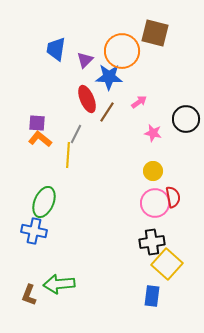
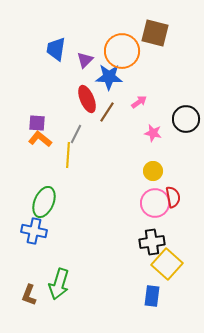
green arrow: rotated 68 degrees counterclockwise
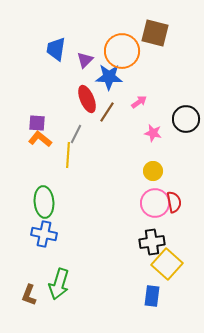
red semicircle: moved 1 px right, 5 px down
green ellipse: rotated 28 degrees counterclockwise
blue cross: moved 10 px right, 3 px down
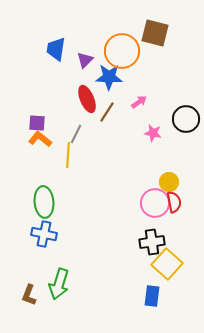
yellow circle: moved 16 px right, 11 px down
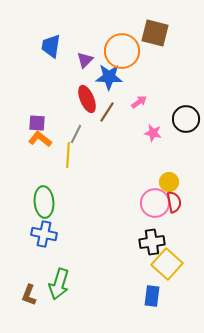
blue trapezoid: moved 5 px left, 3 px up
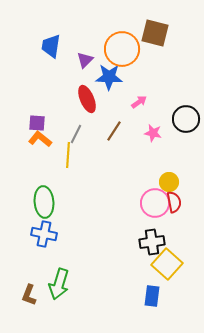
orange circle: moved 2 px up
brown line: moved 7 px right, 19 px down
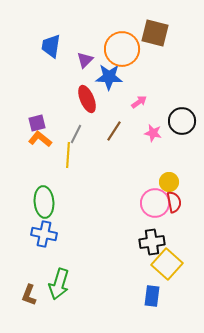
black circle: moved 4 px left, 2 px down
purple square: rotated 18 degrees counterclockwise
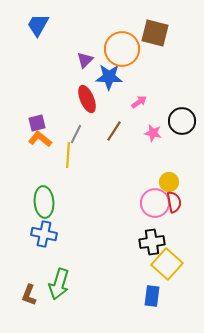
blue trapezoid: moved 13 px left, 21 px up; rotated 20 degrees clockwise
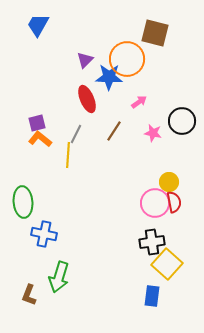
orange circle: moved 5 px right, 10 px down
green ellipse: moved 21 px left
green arrow: moved 7 px up
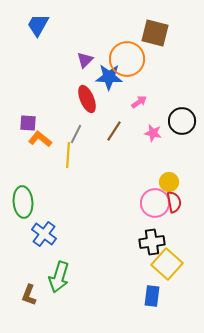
purple square: moved 9 px left; rotated 18 degrees clockwise
blue cross: rotated 25 degrees clockwise
